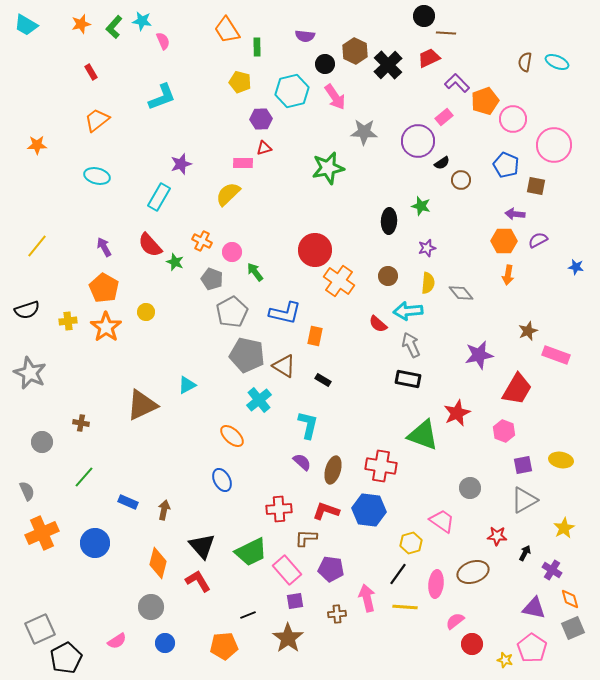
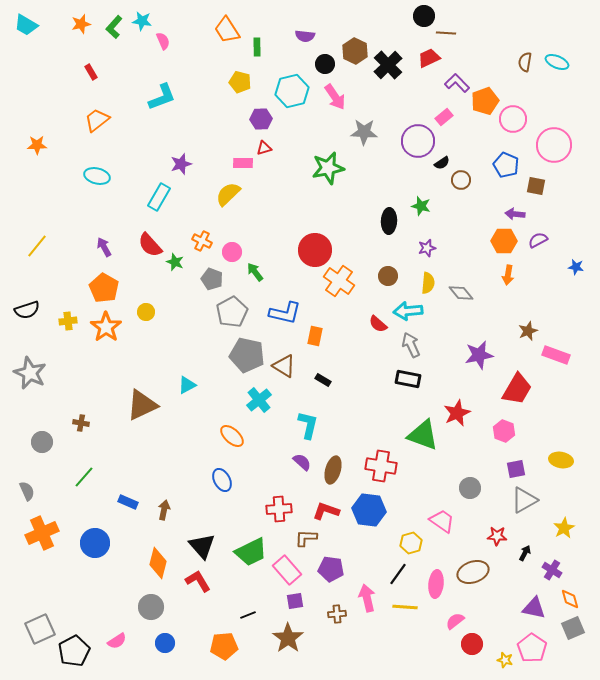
purple square at (523, 465): moved 7 px left, 4 px down
black pentagon at (66, 658): moved 8 px right, 7 px up
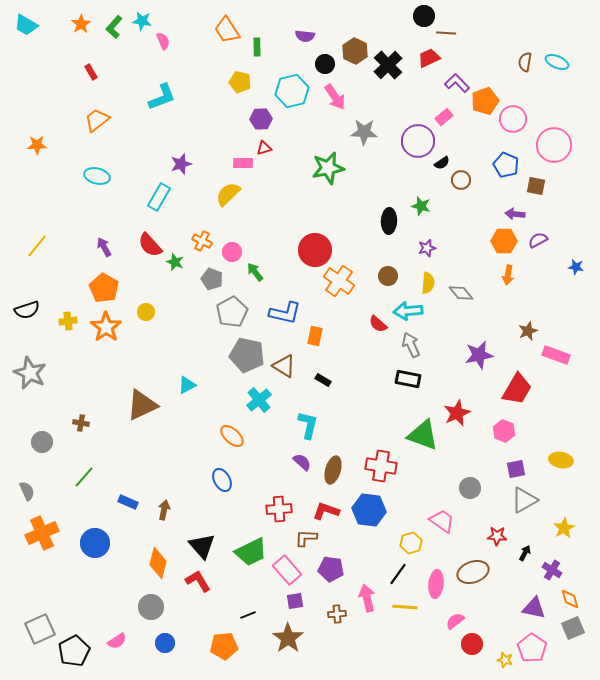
orange star at (81, 24): rotated 18 degrees counterclockwise
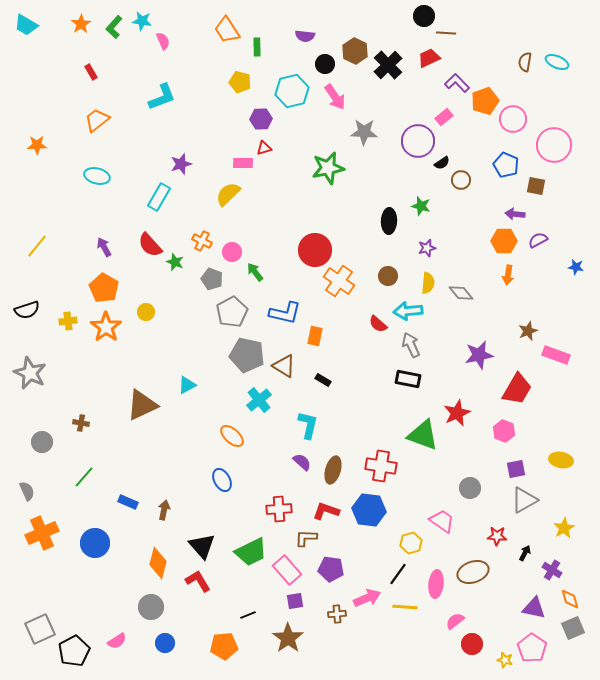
pink arrow at (367, 598): rotated 80 degrees clockwise
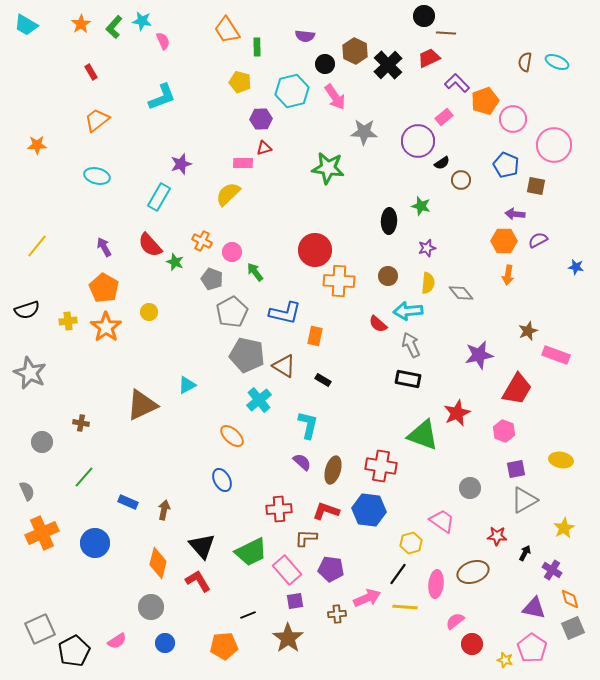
green star at (328, 168): rotated 20 degrees clockwise
orange cross at (339, 281): rotated 32 degrees counterclockwise
yellow circle at (146, 312): moved 3 px right
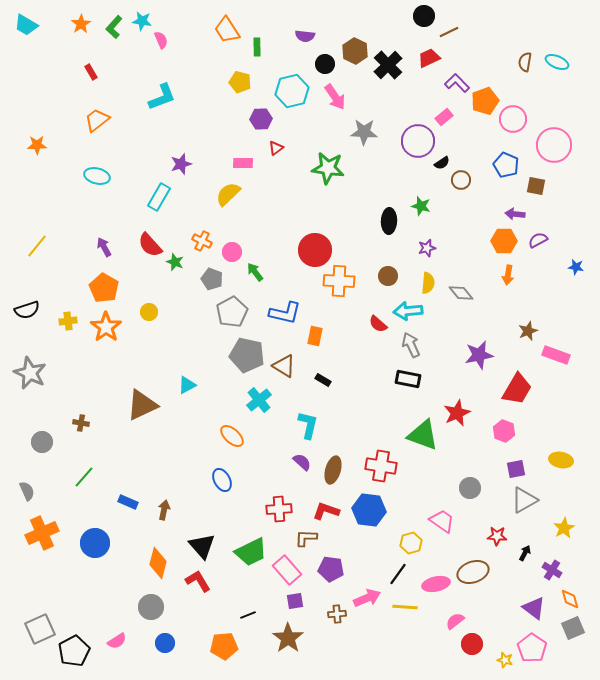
brown line at (446, 33): moved 3 px right, 1 px up; rotated 30 degrees counterclockwise
pink semicircle at (163, 41): moved 2 px left, 1 px up
red triangle at (264, 148): moved 12 px right; rotated 21 degrees counterclockwise
pink ellipse at (436, 584): rotated 72 degrees clockwise
purple triangle at (534, 608): rotated 25 degrees clockwise
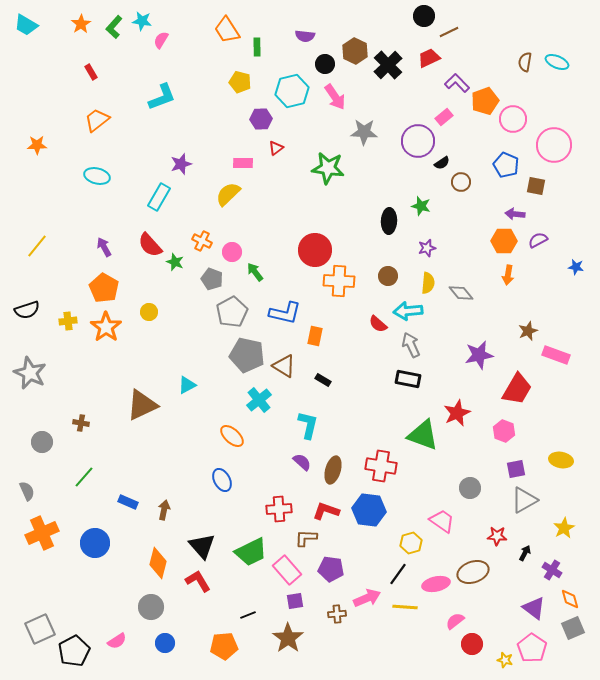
pink semicircle at (161, 40): rotated 126 degrees counterclockwise
brown circle at (461, 180): moved 2 px down
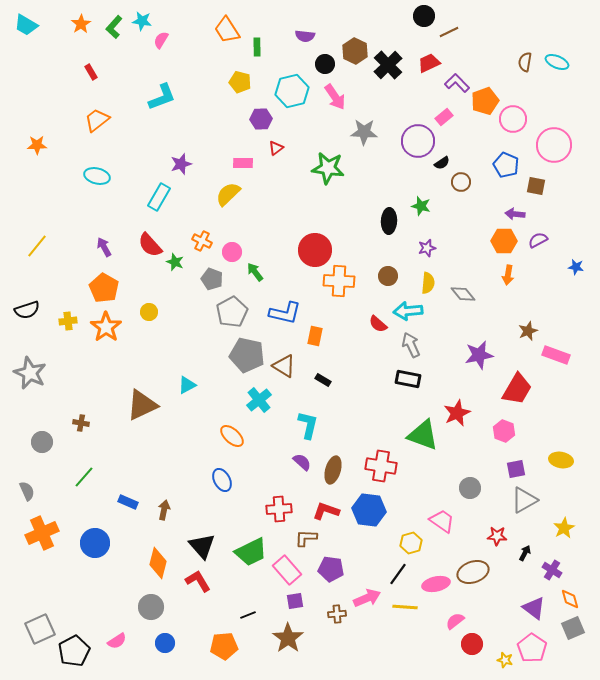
red trapezoid at (429, 58): moved 5 px down
gray diamond at (461, 293): moved 2 px right, 1 px down
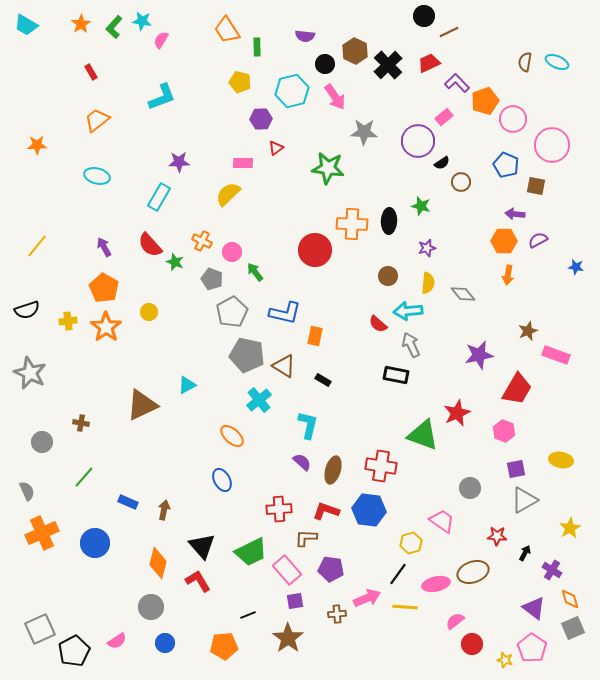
pink circle at (554, 145): moved 2 px left
purple star at (181, 164): moved 2 px left, 2 px up; rotated 15 degrees clockwise
orange cross at (339, 281): moved 13 px right, 57 px up
black rectangle at (408, 379): moved 12 px left, 4 px up
yellow star at (564, 528): moved 6 px right
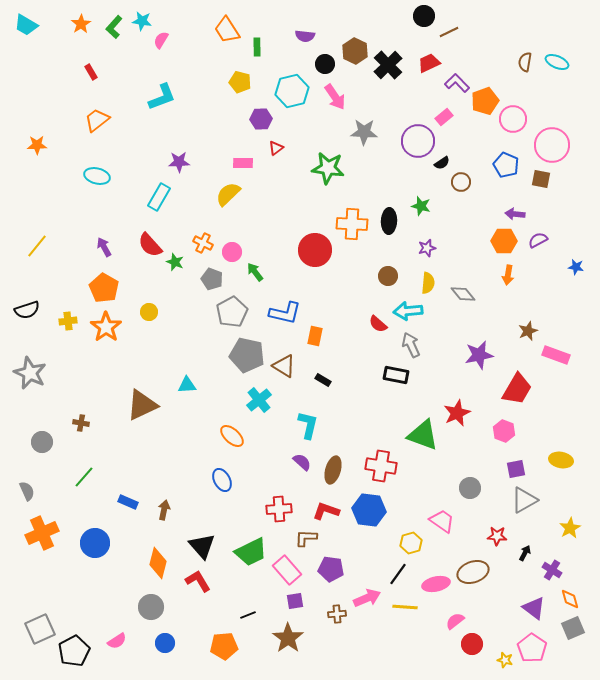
brown square at (536, 186): moved 5 px right, 7 px up
orange cross at (202, 241): moved 1 px right, 2 px down
cyan triangle at (187, 385): rotated 24 degrees clockwise
